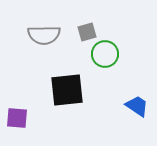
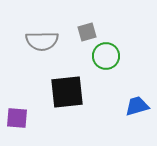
gray semicircle: moved 2 px left, 6 px down
green circle: moved 1 px right, 2 px down
black square: moved 2 px down
blue trapezoid: rotated 50 degrees counterclockwise
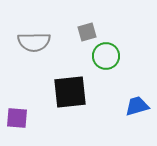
gray semicircle: moved 8 px left, 1 px down
black square: moved 3 px right
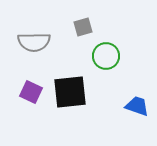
gray square: moved 4 px left, 5 px up
blue trapezoid: rotated 35 degrees clockwise
purple square: moved 14 px right, 26 px up; rotated 20 degrees clockwise
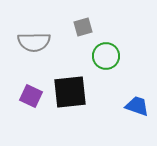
purple square: moved 4 px down
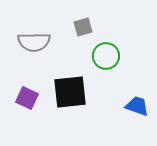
purple square: moved 4 px left, 2 px down
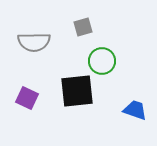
green circle: moved 4 px left, 5 px down
black square: moved 7 px right, 1 px up
blue trapezoid: moved 2 px left, 4 px down
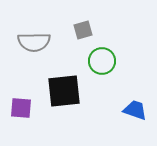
gray square: moved 3 px down
black square: moved 13 px left
purple square: moved 6 px left, 10 px down; rotated 20 degrees counterclockwise
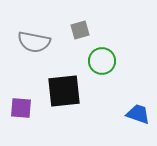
gray square: moved 3 px left
gray semicircle: rotated 12 degrees clockwise
blue trapezoid: moved 3 px right, 4 px down
